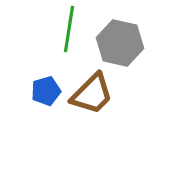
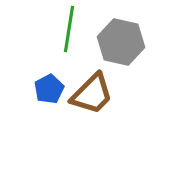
gray hexagon: moved 1 px right, 1 px up
blue pentagon: moved 3 px right, 2 px up; rotated 12 degrees counterclockwise
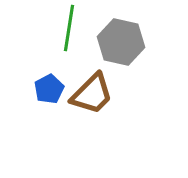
green line: moved 1 px up
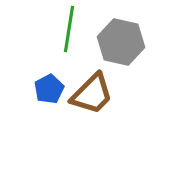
green line: moved 1 px down
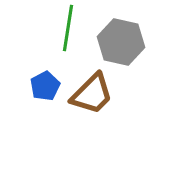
green line: moved 1 px left, 1 px up
blue pentagon: moved 4 px left, 3 px up
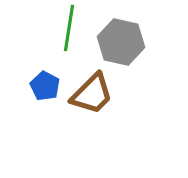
green line: moved 1 px right
blue pentagon: rotated 16 degrees counterclockwise
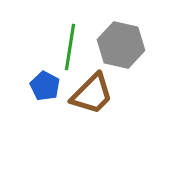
green line: moved 1 px right, 19 px down
gray hexagon: moved 3 px down
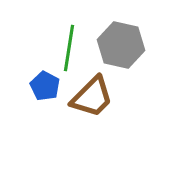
green line: moved 1 px left, 1 px down
brown trapezoid: moved 3 px down
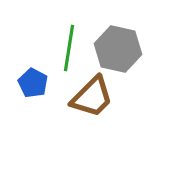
gray hexagon: moved 3 px left, 4 px down
blue pentagon: moved 12 px left, 3 px up
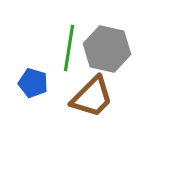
gray hexagon: moved 11 px left
blue pentagon: rotated 12 degrees counterclockwise
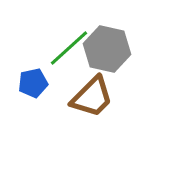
green line: rotated 39 degrees clockwise
blue pentagon: rotated 28 degrees counterclockwise
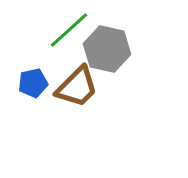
green line: moved 18 px up
brown trapezoid: moved 15 px left, 10 px up
